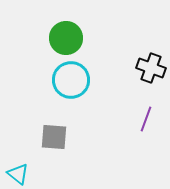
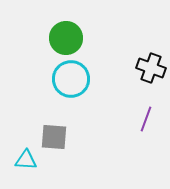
cyan circle: moved 1 px up
cyan triangle: moved 8 px right, 14 px up; rotated 35 degrees counterclockwise
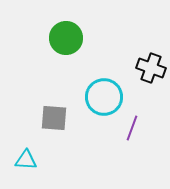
cyan circle: moved 33 px right, 18 px down
purple line: moved 14 px left, 9 px down
gray square: moved 19 px up
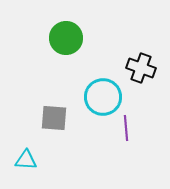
black cross: moved 10 px left
cyan circle: moved 1 px left
purple line: moved 6 px left; rotated 25 degrees counterclockwise
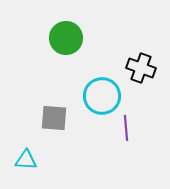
cyan circle: moved 1 px left, 1 px up
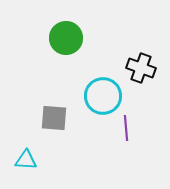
cyan circle: moved 1 px right
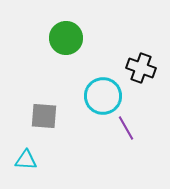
gray square: moved 10 px left, 2 px up
purple line: rotated 25 degrees counterclockwise
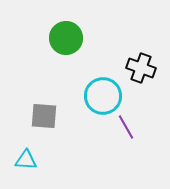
purple line: moved 1 px up
